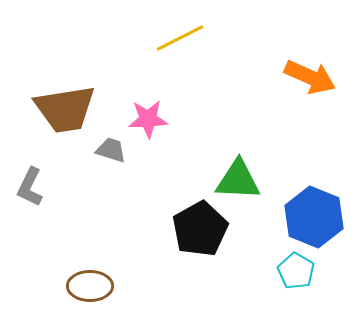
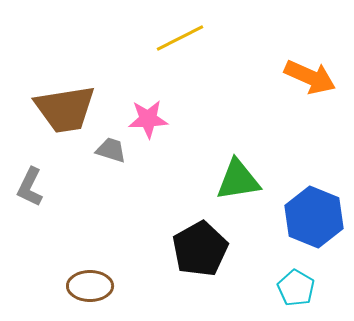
green triangle: rotated 12 degrees counterclockwise
black pentagon: moved 20 px down
cyan pentagon: moved 17 px down
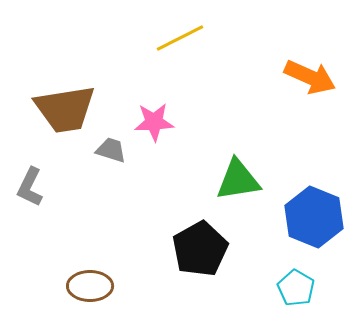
pink star: moved 6 px right, 3 px down
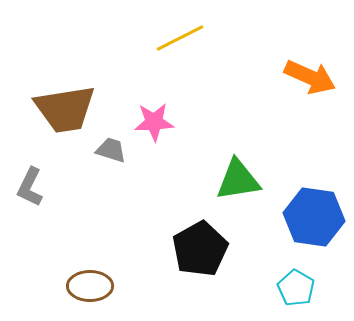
blue hexagon: rotated 14 degrees counterclockwise
